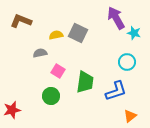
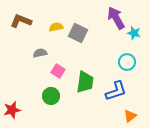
yellow semicircle: moved 8 px up
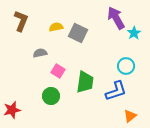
brown L-shape: rotated 90 degrees clockwise
cyan star: rotated 24 degrees clockwise
cyan circle: moved 1 px left, 4 px down
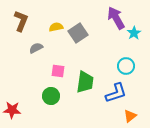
gray square: rotated 30 degrees clockwise
gray semicircle: moved 4 px left, 5 px up; rotated 16 degrees counterclockwise
pink square: rotated 24 degrees counterclockwise
blue L-shape: moved 2 px down
red star: rotated 18 degrees clockwise
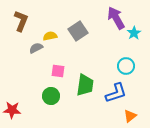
yellow semicircle: moved 6 px left, 9 px down
gray square: moved 2 px up
green trapezoid: moved 3 px down
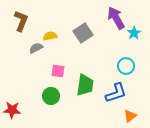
gray square: moved 5 px right, 2 px down
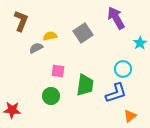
cyan star: moved 6 px right, 10 px down
cyan circle: moved 3 px left, 3 px down
